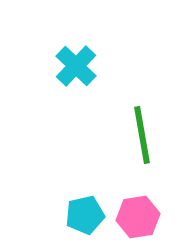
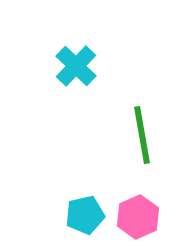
pink hexagon: rotated 15 degrees counterclockwise
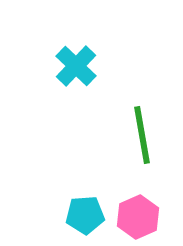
cyan pentagon: rotated 9 degrees clockwise
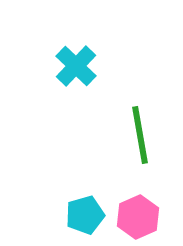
green line: moved 2 px left
cyan pentagon: rotated 12 degrees counterclockwise
